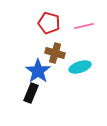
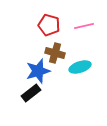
red pentagon: moved 2 px down
blue star: rotated 20 degrees clockwise
black rectangle: rotated 30 degrees clockwise
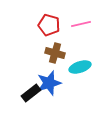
pink line: moved 3 px left, 2 px up
blue star: moved 11 px right, 12 px down
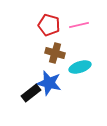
pink line: moved 2 px left, 1 px down
blue star: rotated 30 degrees clockwise
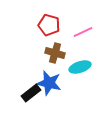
pink line: moved 4 px right, 7 px down; rotated 12 degrees counterclockwise
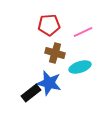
red pentagon: rotated 20 degrees counterclockwise
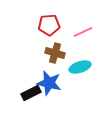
black rectangle: rotated 12 degrees clockwise
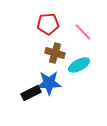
red pentagon: moved 1 px left, 1 px up
pink line: rotated 72 degrees clockwise
cyan ellipse: moved 1 px left, 2 px up; rotated 10 degrees counterclockwise
blue star: rotated 15 degrees counterclockwise
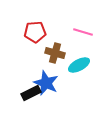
red pentagon: moved 13 px left, 8 px down
pink line: rotated 30 degrees counterclockwise
blue star: moved 3 px left; rotated 25 degrees clockwise
